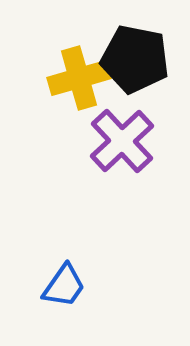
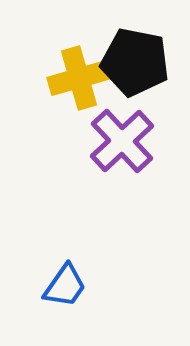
black pentagon: moved 3 px down
blue trapezoid: moved 1 px right
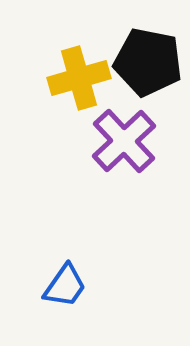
black pentagon: moved 13 px right
purple cross: moved 2 px right
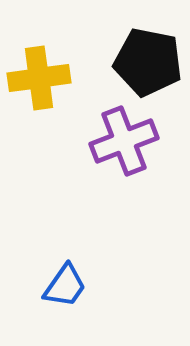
yellow cross: moved 40 px left; rotated 8 degrees clockwise
purple cross: rotated 22 degrees clockwise
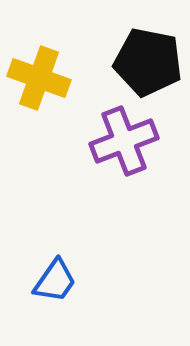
yellow cross: rotated 28 degrees clockwise
blue trapezoid: moved 10 px left, 5 px up
